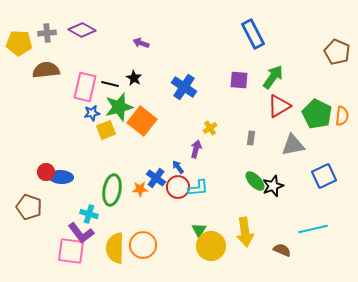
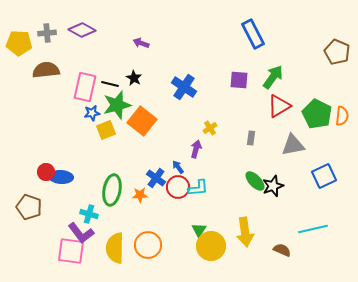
green star at (119, 107): moved 2 px left, 2 px up
orange star at (140, 189): moved 6 px down
orange circle at (143, 245): moved 5 px right
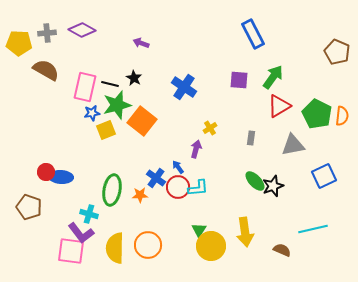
brown semicircle at (46, 70): rotated 36 degrees clockwise
